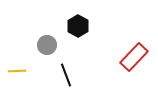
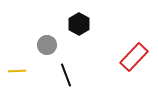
black hexagon: moved 1 px right, 2 px up
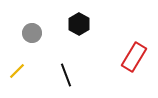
gray circle: moved 15 px left, 12 px up
red rectangle: rotated 12 degrees counterclockwise
yellow line: rotated 42 degrees counterclockwise
